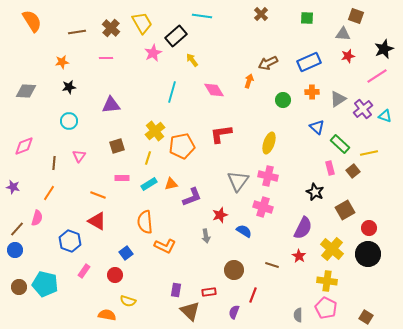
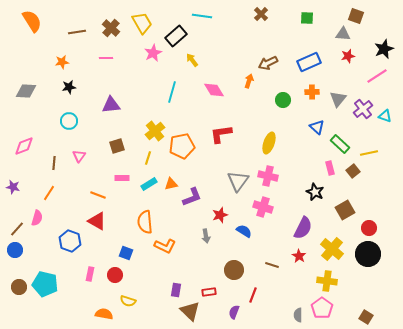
gray triangle at (338, 99): rotated 18 degrees counterclockwise
blue square at (126, 253): rotated 32 degrees counterclockwise
pink rectangle at (84, 271): moved 6 px right, 3 px down; rotated 24 degrees counterclockwise
pink pentagon at (326, 308): moved 4 px left; rotated 10 degrees clockwise
orange semicircle at (107, 315): moved 3 px left, 1 px up
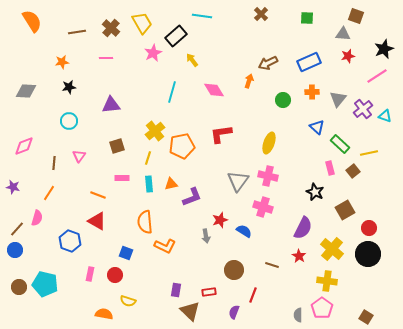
cyan rectangle at (149, 184): rotated 63 degrees counterclockwise
red star at (220, 215): moved 5 px down
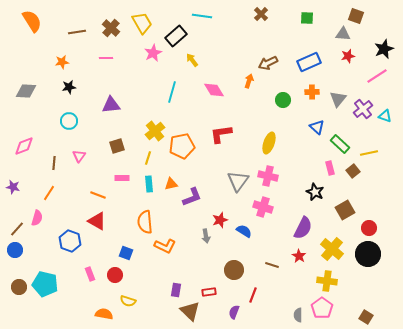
pink rectangle at (90, 274): rotated 32 degrees counterclockwise
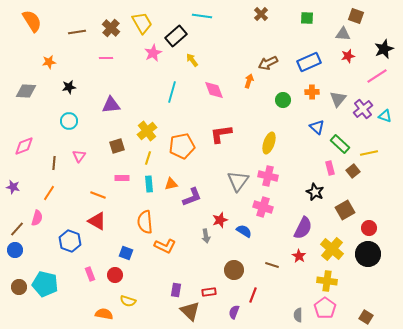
orange star at (62, 62): moved 13 px left
pink diamond at (214, 90): rotated 10 degrees clockwise
yellow cross at (155, 131): moved 8 px left
pink pentagon at (322, 308): moved 3 px right
